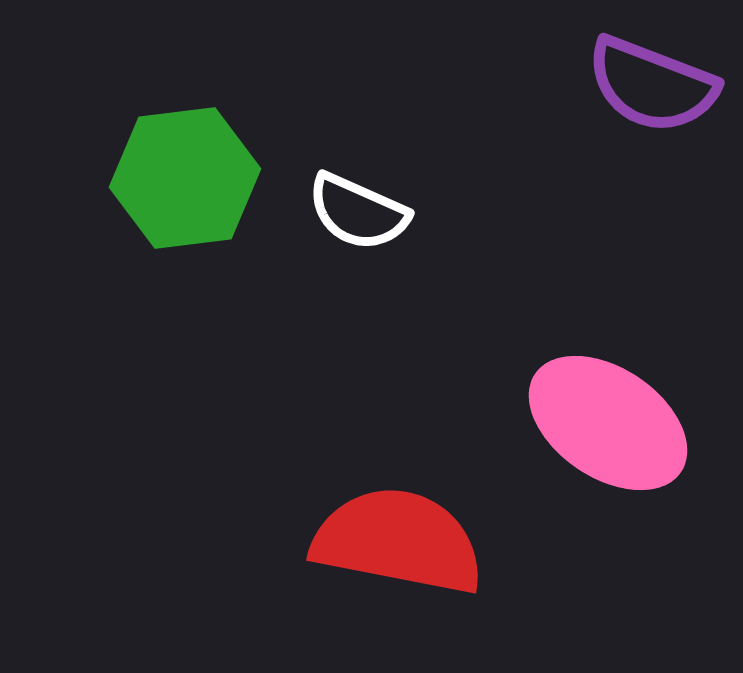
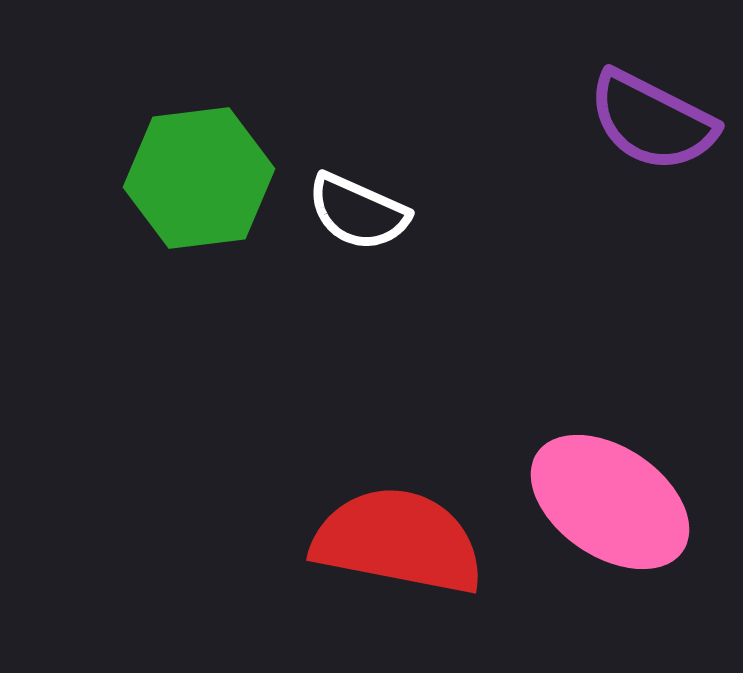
purple semicircle: moved 36 px down; rotated 6 degrees clockwise
green hexagon: moved 14 px right
pink ellipse: moved 2 px right, 79 px down
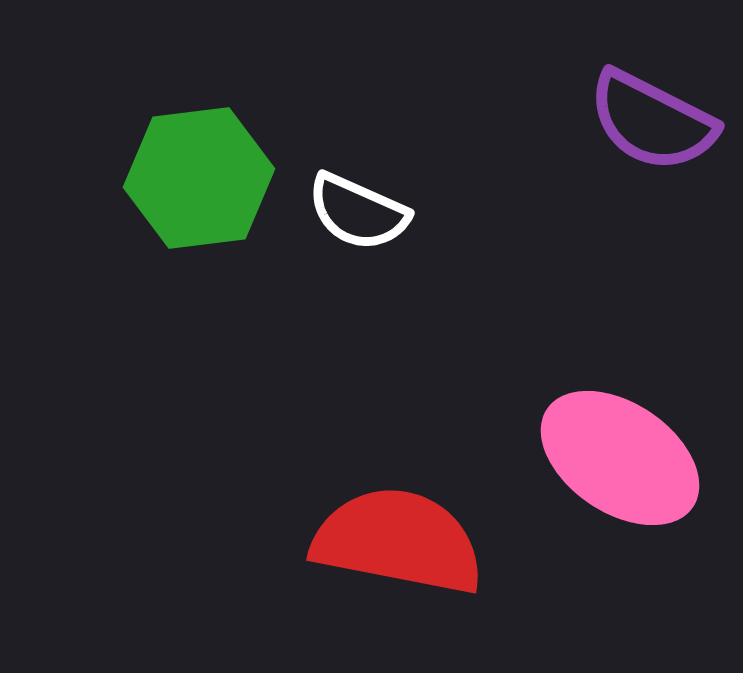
pink ellipse: moved 10 px right, 44 px up
